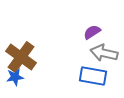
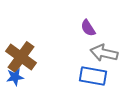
purple semicircle: moved 4 px left, 4 px up; rotated 90 degrees counterclockwise
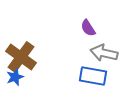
blue star: rotated 12 degrees counterclockwise
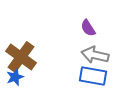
gray arrow: moved 9 px left, 2 px down
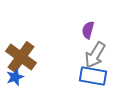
purple semicircle: moved 2 px down; rotated 48 degrees clockwise
gray arrow: rotated 72 degrees counterclockwise
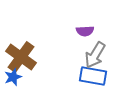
purple semicircle: moved 3 px left, 1 px down; rotated 108 degrees counterclockwise
blue star: moved 2 px left
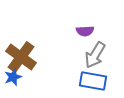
blue rectangle: moved 5 px down
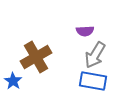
brown cross: moved 15 px right; rotated 24 degrees clockwise
blue star: moved 4 px down; rotated 18 degrees counterclockwise
